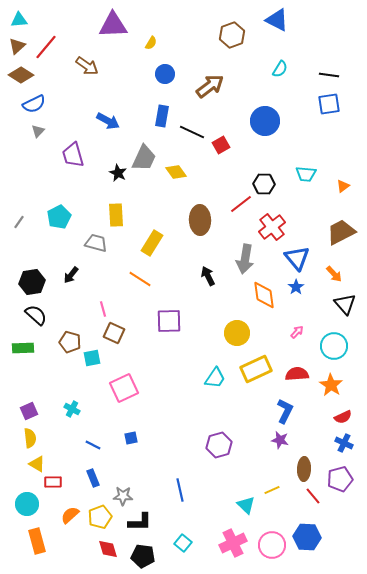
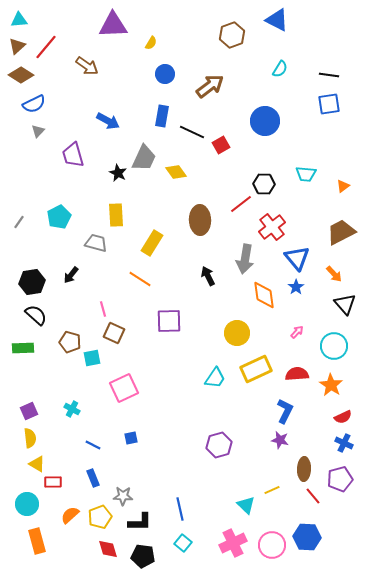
blue line at (180, 490): moved 19 px down
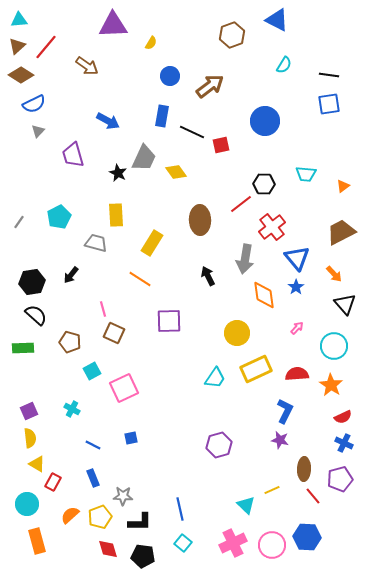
cyan semicircle at (280, 69): moved 4 px right, 4 px up
blue circle at (165, 74): moved 5 px right, 2 px down
red square at (221, 145): rotated 18 degrees clockwise
pink arrow at (297, 332): moved 4 px up
cyan square at (92, 358): moved 13 px down; rotated 18 degrees counterclockwise
red rectangle at (53, 482): rotated 60 degrees counterclockwise
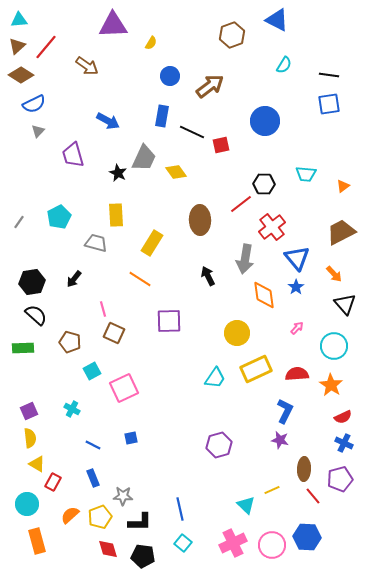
black arrow at (71, 275): moved 3 px right, 4 px down
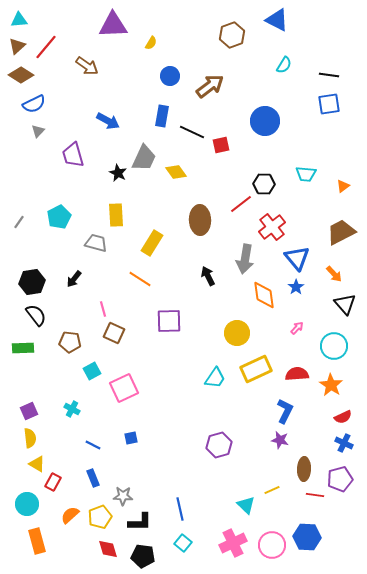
black semicircle at (36, 315): rotated 10 degrees clockwise
brown pentagon at (70, 342): rotated 10 degrees counterclockwise
red line at (313, 496): moved 2 px right, 1 px up; rotated 42 degrees counterclockwise
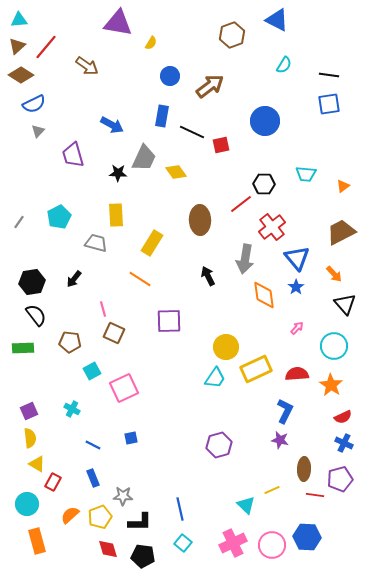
purple triangle at (113, 25): moved 5 px right, 2 px up; rotated 12 degrees clockwise
blue arrow at (108, 121): moved 4 px right, 4 px down
black star at (118, 173): rotated 24 degrees counterclockwise
yellow circle at (237, 333): moved 11 px left, 14 px down
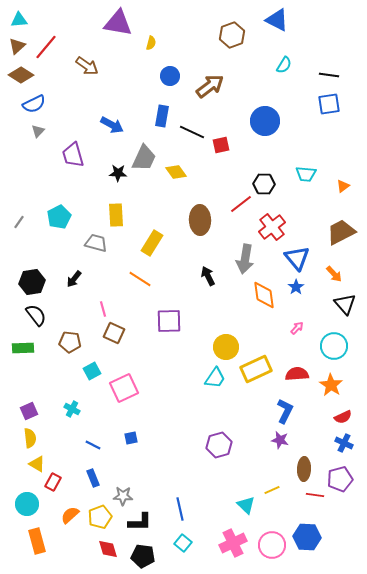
yellow semicircle at (151, 43): rotated 16 degrees counterclockwise
